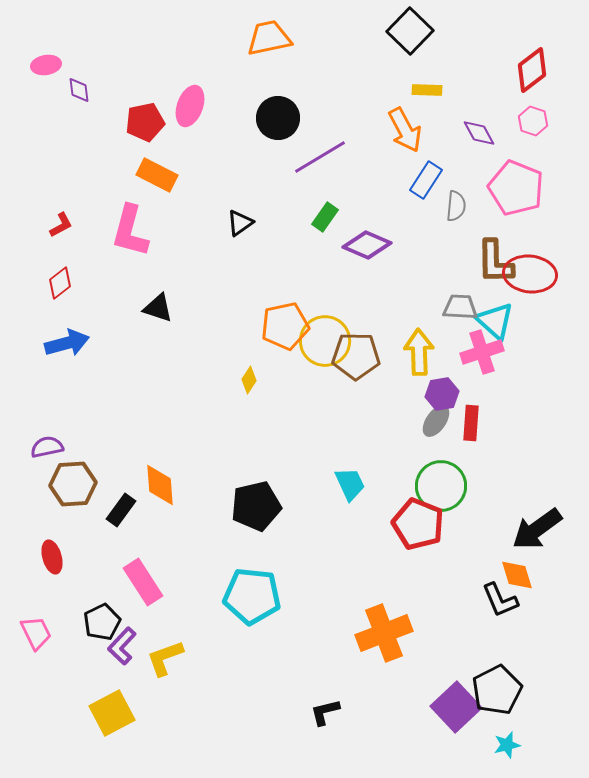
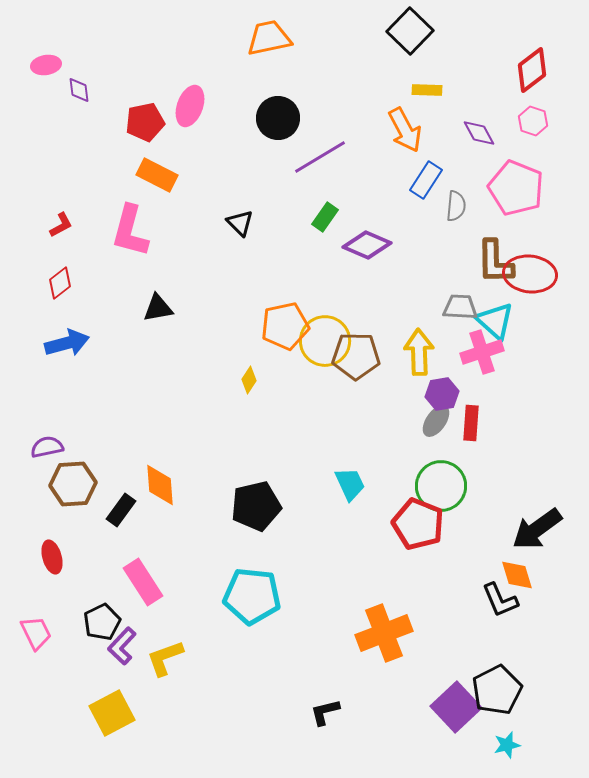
black triangle at (240, 223): rotated 40 degrees counterclockwise
black triangle at (158, 308): rotated 28 degrees counterclockwise
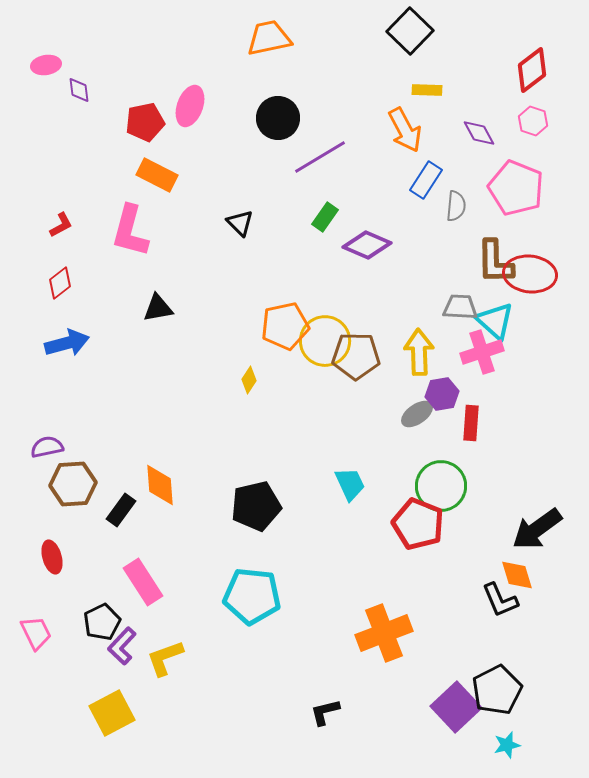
gray ellipse at (436, 421): moved 19 px left, 7 px up; rotated 20 degrees clockwise
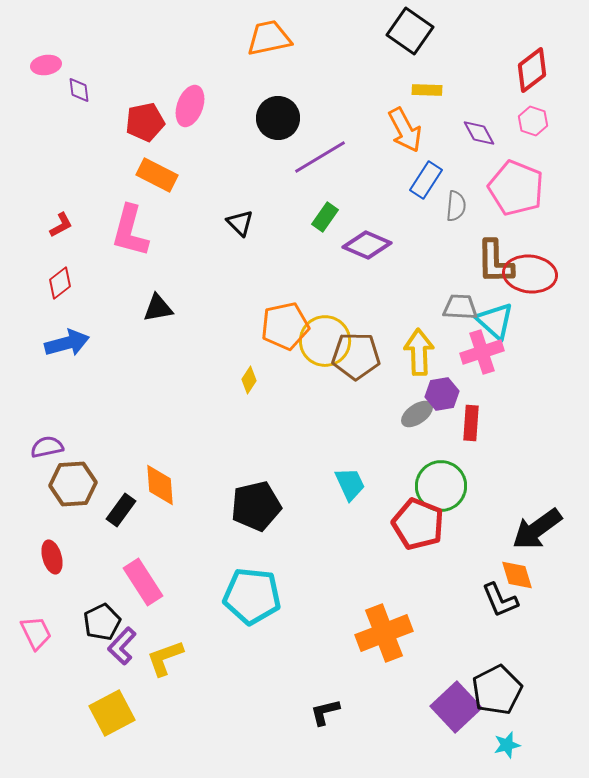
black square at (410, 31): rotated 9 degrees counterclockwise
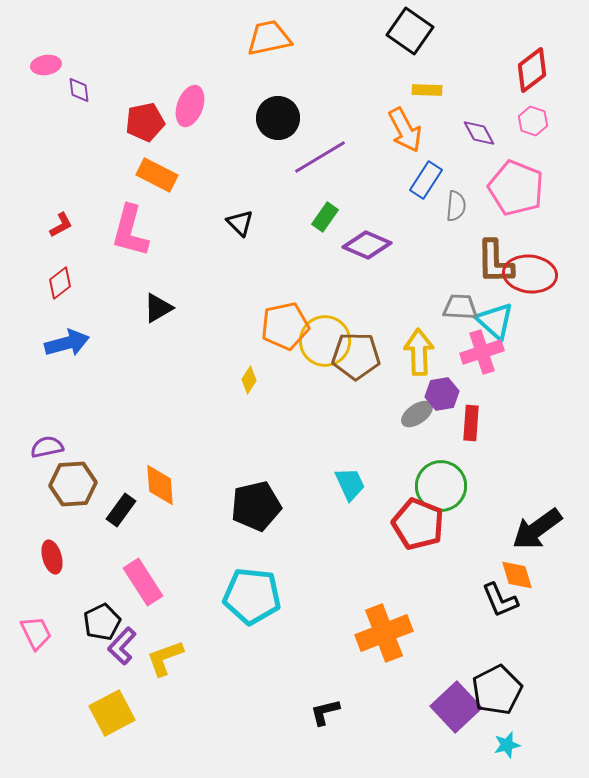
black triangle at (158, 308): rotated 20 degrees counterclockwise
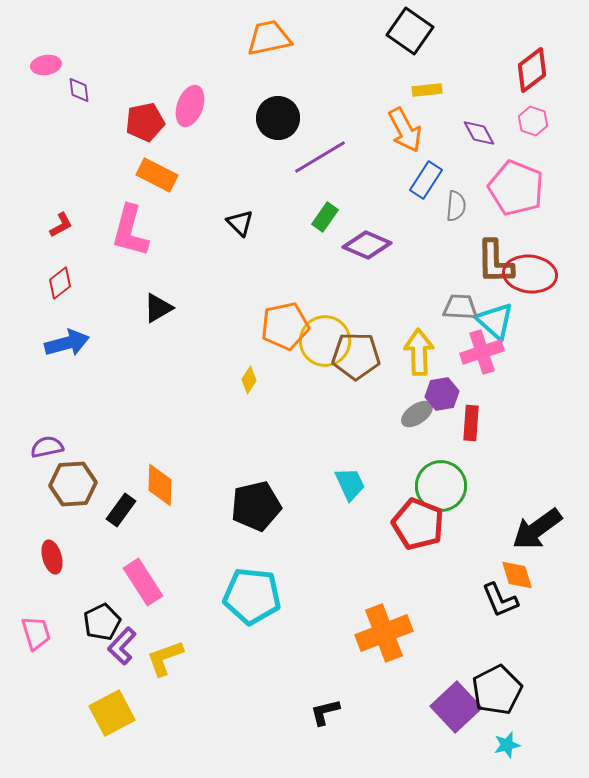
yellow rectangle at (427, 90): rotated 8 degrees counterclockwise
orange diamond at (160, 485): rotated 6 degrees clockwise
pink trapezoid at (36, 633): rotated 9 degrees clockwise
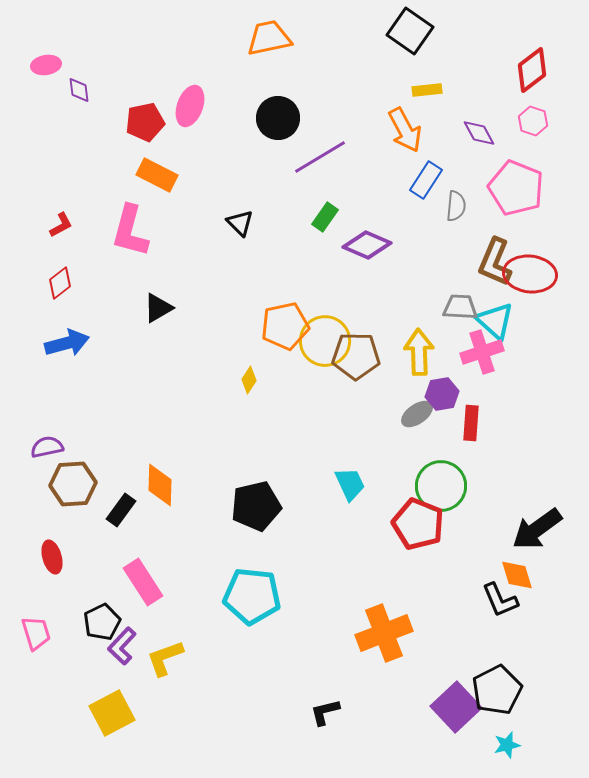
brown L-shape at (495, 262): rotated 24 degrees clockwise
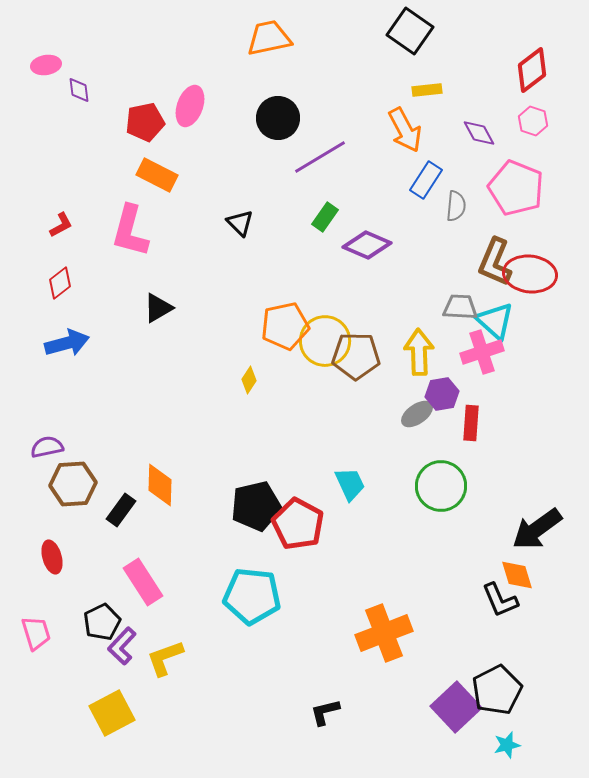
red pentagon at (418, 524): moved 120 px left; rotated 6 degrees clockwise
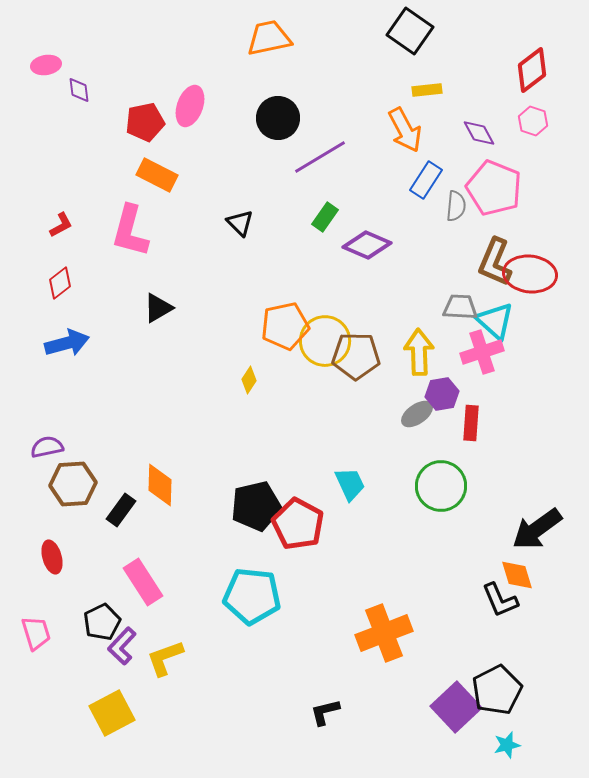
pink pentagon at (516, 188): moved 22 px left
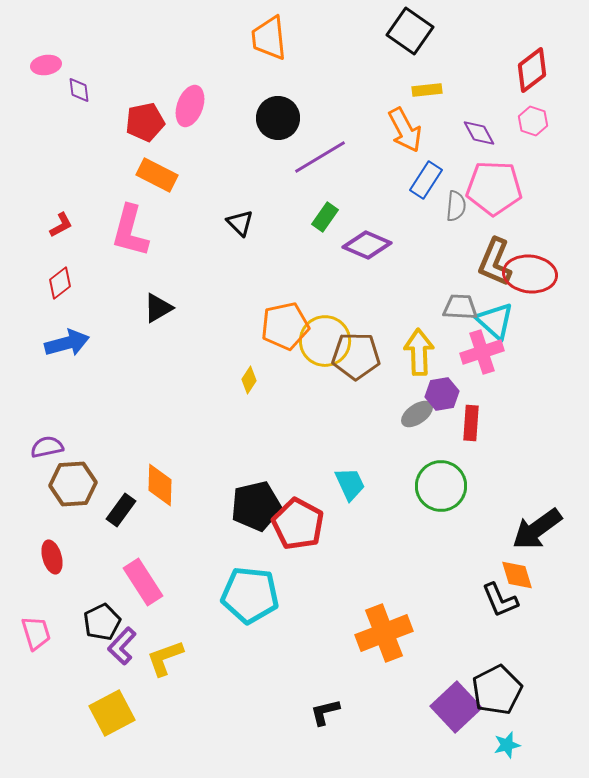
orange trapezoid at (269, 38): rotated 84 degrees counterclockwise
pink pentagon at (494, 188): rotated 20 degrees counterclockwise
cyan pentagon at (252, 596): moved 2 px left, 1 px up
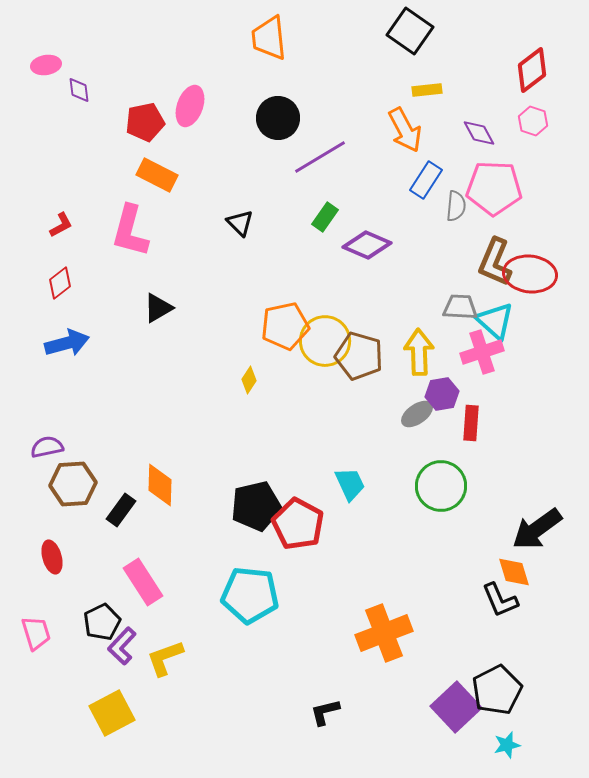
brown pentagon at (356, 356): moved 3 px right; rotated 15 degrees clockwise
orange diamond at (517, 575): moved 3 px left, 3 px up
